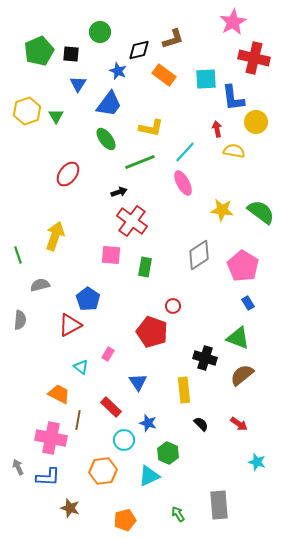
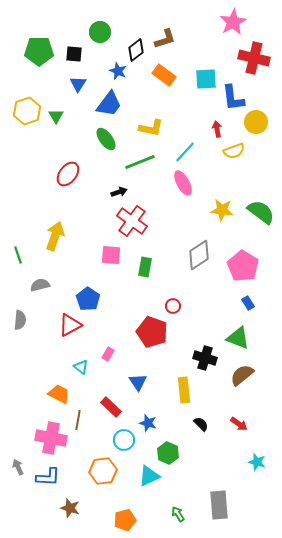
brown L-shape at (173, 39): moved 8 px left
black diamond at (139, 50): moved 3 px left; rotated 25 degrees counterclockwise
green pentagon at (39, 51): rotated 24 degrees clockwise
black square at (71, 54): moved 3 px right
yellow semicircle at (234, 151): rotated 150 degrees clockwise
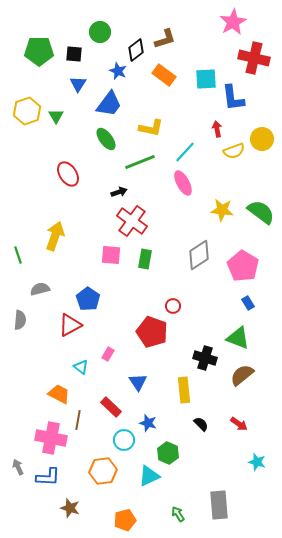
yellow circle at (256, 122): moved 6 px right, 17 px down
red ellipse at (68, 174): rotated 70 degrees counterclockwise
green rectangle at (145, 267): moved 8 px up
gray semicircle at (40, 285): moved 4 px down
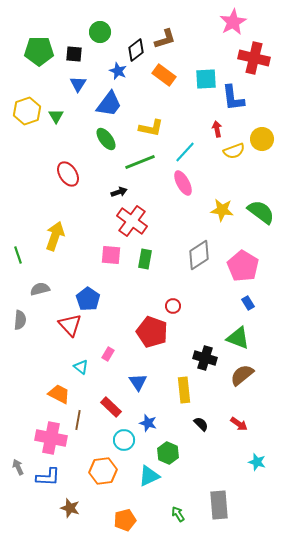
red triangle at (70, 325): rotated 45 degrees counterclockwise
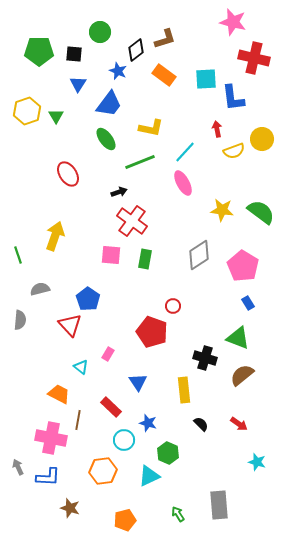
pink star at (233, 22): rotated 28 degrees counterclockwise
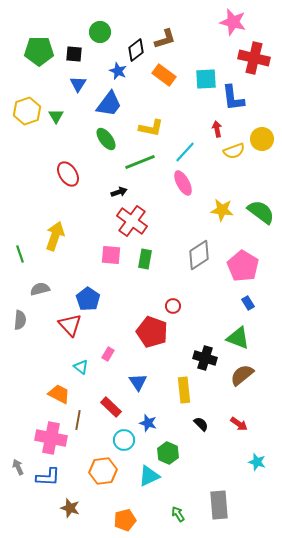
green line at (18, 255): moved 2 px right, 1 px up
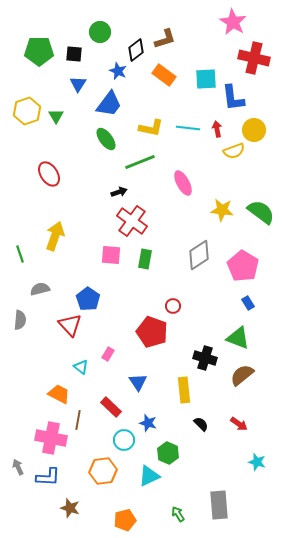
pink star at (233, 22): rotated 16 degrees clockwise
yellow circle at (262, 139): moved 8 px left, 9 px up
cyan line at (185, 152): moved 3 px right, 24 px up; rotated 55 degrees clockwise
red ellipse at (68, 174): moved 19 px left
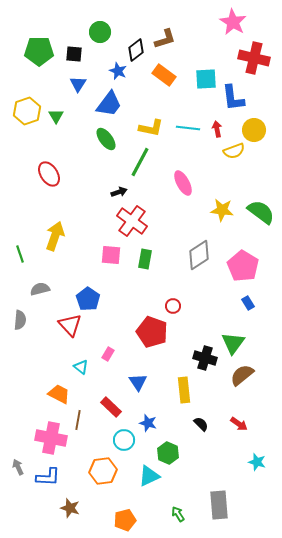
green line at (140, 162): rotated 40 degrees counterclockwise
green triangle at (238, 338): moved 5 px left, 5 px down; rotated 45 degrees clockwise
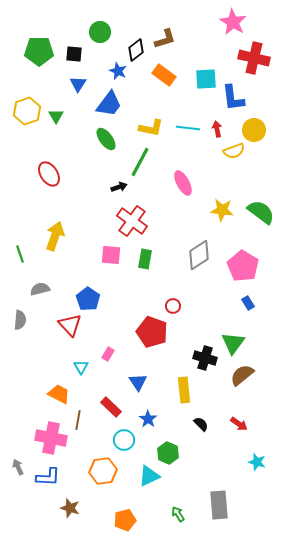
black arrow at (119, 192): moved 5 px up
cyan triangle at (81, 367): rotated 21 degrees clockwise
blue star at (148, 423): moved 4 px up; rotated 18 degrees clockwise
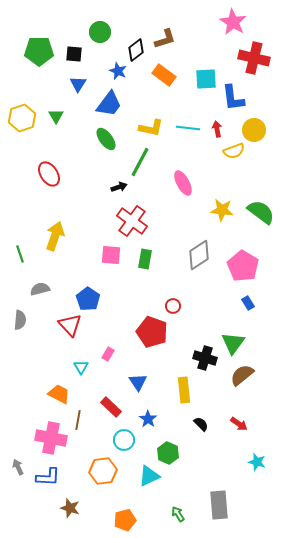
yellow hexagon at (27, 111): moved 5 px left, 7 px down
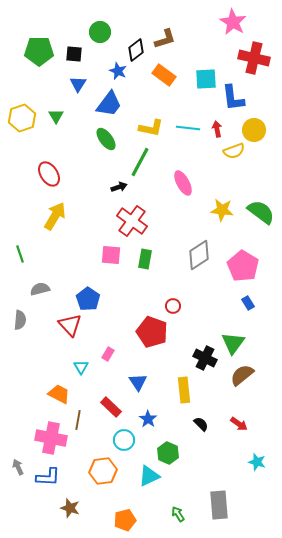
yellow arrow at (55, 236): moved 20 px up; rotated 12 degrees clockwise
black cross at (205, 358): rotated 10 degrees clockwise
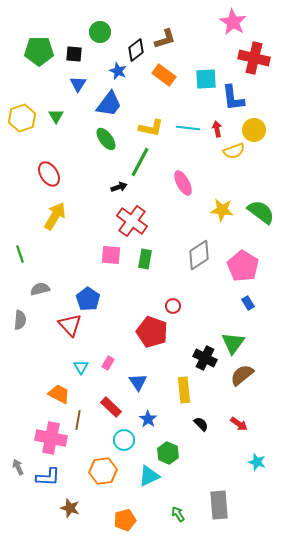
pink rectangle at (108, 354): moved 9 px down
